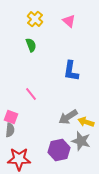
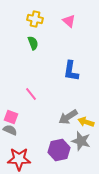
yellow cross: rotated 28 degrees counterclockwise
green semicircle: moved 2 px right, 2 px up
gray semicircle: rotated 72 degrees counterclockwise
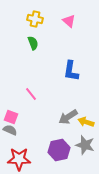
gray star: moved 4 px right, 4 px down
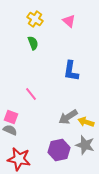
yellow cross: rotated 21 degrees clockwise
red star: rotated 10 degrees clockwise
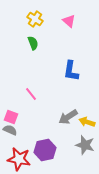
yellow arrow: moved 1 px right
purple hexagon: moved 14 px left
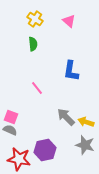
green semicircle: moved 1 px down; rotated 16 degrees clockwise
pink line: moved 6 px right, 6 px up
gray arrow: moved 2 px left; rotated 78 degrees clockwise
yellow arrow: moved 1 px left
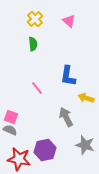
yellow cross: rotated 14 degrees clockwise
blue L-shape: moved 3 px left, 5 px down
gray arrow: rotated 18 degrees clockwise
yellow arrow: moved 24 px up
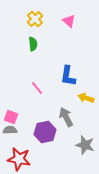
gray semicircle: rotated 24 degrees counterclockwise
purple hexagon: moved 18 px up
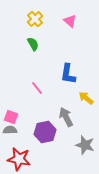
pink triangle: moved 1 px right
green semicircle: rotated 24 degrees counterclockwise
blue L-shape: moved 2 px up
yellow arrow: rotated 21 degrees clockwise
